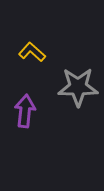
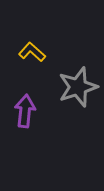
gray star: rotated 18 degrees counterclockwise
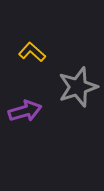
purple arrow: rotated 68 degrees clockwise
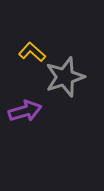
gray star: moved 13 px left, 10 px up
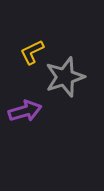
yellow L-shape: rotated 68 degrees counterclockwise
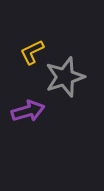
purple arrow: moved 3 px right
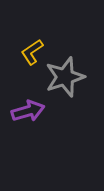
yellow L-shape: rotated 8 degrees counterclockwise
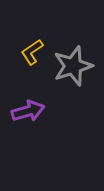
gray star: moved 8 px right, 11 px up
